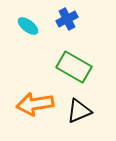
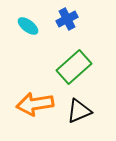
green rectangle: rotated 72 degrees counterclockwise
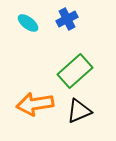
cyan ellipse: moved 3 px up
green rectangle: moved 1 px right, 4 px down
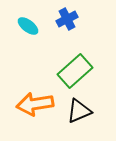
cyan ellipse: moved 3 px down
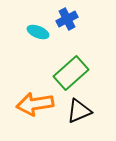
cyan ellipse: moved 10 px right, 6 px down; rotated 15 degrees counterclockwise
green rectangle: moved 4 px left, 2 px down
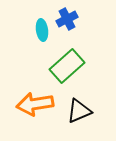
cyan ellipse: moved 4 px right, 2 px up; rotated 60 degrees clockwise
green rectangle: moved 4 px left, 7 px up
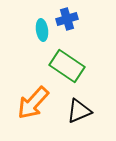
blue cross: rotated 10 degrees clockwise
green rectangle: rotated 76 degrees clockwise
orange arrow: moved 2 px left, 1 px up; rotated 39 degrees counterclockwise
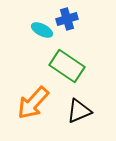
cyan ellipse: rotated 55 degrees counterclockwise
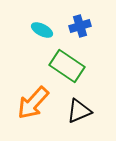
blue cross: moved 13 px right, 7 px down
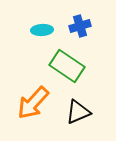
cyan ellipse: rotated 30 degrees counterclockwise
black triangle: moved 1 px left, 1 px down
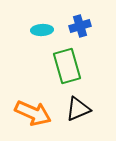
green rectangle: rotated 40 degrees clockwise
orange arrow: moved 10 px down; rotated 108 degrees counterclockwise
black triangle: moved 3 px up
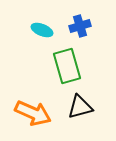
cyan ellipse: rotated 25 degrees clockwise
black triangle: moved 2 px right, 2 px up; rotated 8 degrees clockwise
